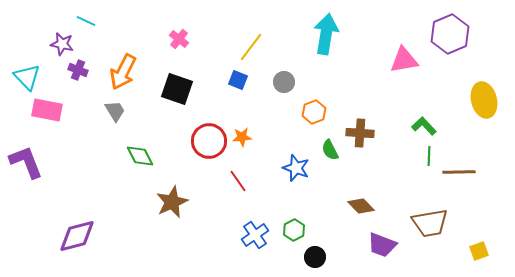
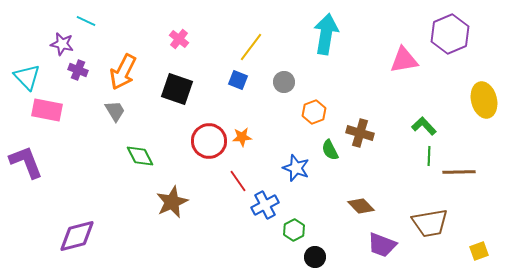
brown cross: rotated 12 degrees clockwise
blue cross: moved 10 px right, 30 px up; rotated 8 degrees clockwise
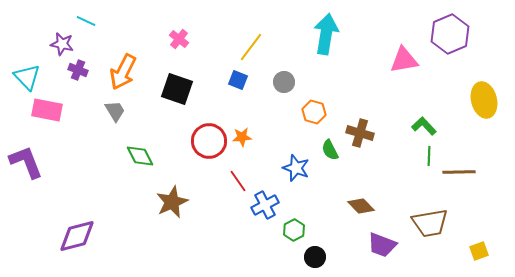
orange hexagon: rotated 25 degrees counterclockwise
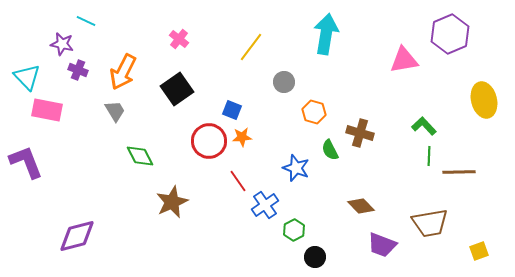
blue square: moved 6 px left, 30 px down
black square: rotated 36 degrees clockwise
blue cross: rotated 8 degrees counterclockwise
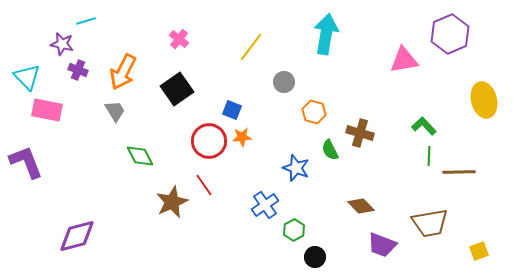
cyan line: rotated 42 degrees counterclockwise
red line: moved 34 px left, 4 px down
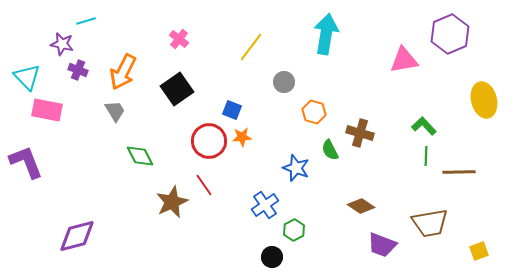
green line: moved 3 px left
brown diamond: rotated 12 degrees counterclockwise
black circle: moved 43 px left
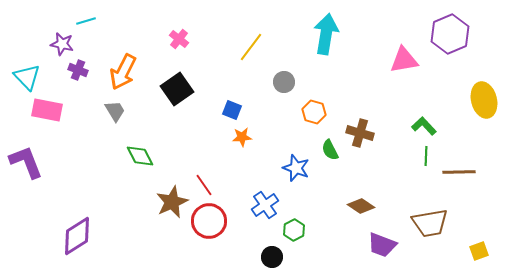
red circle: moved 80 px down
purple diamond: rotated 18 degrees counterclockwise
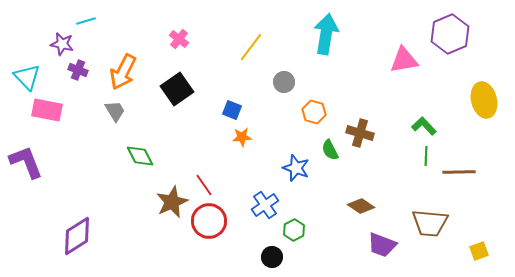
brown trapezoid: rotated 15 degrees clockwise
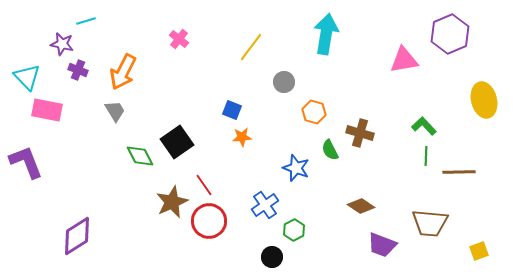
black square: moved 53 px down
